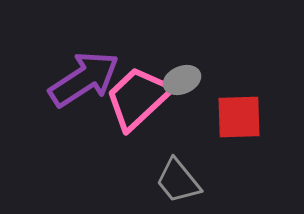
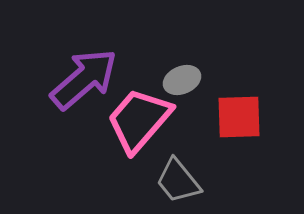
purple arrow: rotated 8 degrees counterclockwise
pink trapezoid: moved 1 px right, 22 px down; rotated 6 degrees counterclockwise
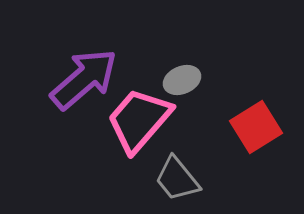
red square: moved 17 px right, 10 px down; rotated 30 degrees counterclockwise
gray trapezoid: moved 1 px left, 2 px up
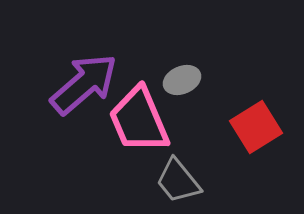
purple arrow: moved 5 px down
pink trapezoid: rotated 64 degrees counterclockwise
gray trapezoid: moved 1 px right, 2 px down
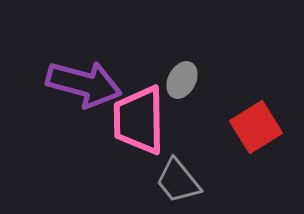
gray ellipse: rotated 39 degrees counterclockwise
purple arrow: rotated 56 degrees clockwise
pink trapezoid: rotated 22 degrees clockwise
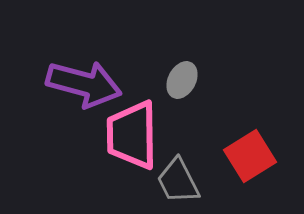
pink trapezoid: moved 7 px left, 15 px down
red square: moved 6 px left, 29 px down
gray trapezoid: rotated 12 degrees clockwise
